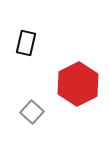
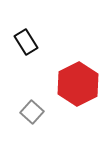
black rectangle: moved 1 px up; rotated 45 degrees counterclockwise
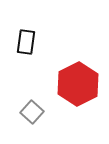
black rectangle: rotated 40 degrees clockwise
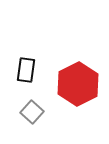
black rectangle: moved 28 px down
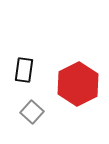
black rectangle: moved 2 px left
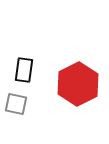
gray square: moved 16 px left, 8 px up; rotated 30 degrees counterclockwise
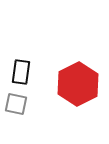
black rectangle: moved 3 px left, 2 px down
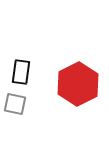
gray square: moved 1 px left
